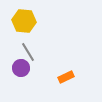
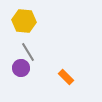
orange rectangle: rotated 70 degrees clockwise
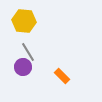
purple circle: moved 2 px right, 1 px up
orange rectangle: moved 4 px left, 1 px up
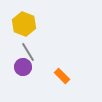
yellow hexagon: moved 3 px down; rotated 15 degrees clockwise
